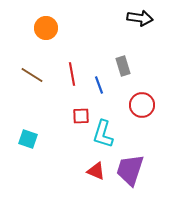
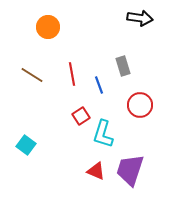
orange circle: moved 2 px right, 1 px up
red circle: moved 2 px left
red square: rotated 30 degrees counterclockwise
cyan square: moved 2 px left, 6 px down; rotated 18 degrees clockwise
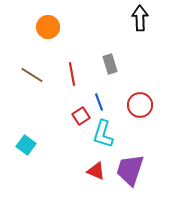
black arrow: rotated 100 degrees counterclockwise
gray rectangle: moved 13 px left, 2 px up
blue line: moved 17 px down
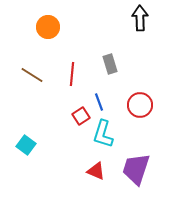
red line: rotated 15 degrees clockwise
purple trapezoid: moved 6 px right, 1 px up
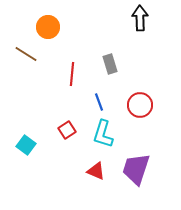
brown line: moved 6 px left, 21 px up
red square: moved 14 px left, 14 px down
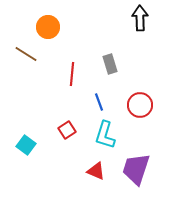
cyan L-shape: moved 2 px right, 1 px down
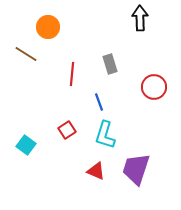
red circle: moved 14 px right, 18 px up
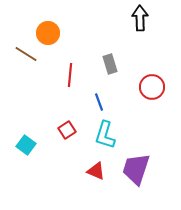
orange circle: moved 6 px down
red line: moved 2 px left, 1 px down
red circle: moved 2 px left
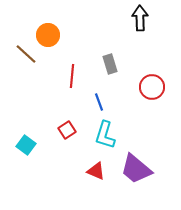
orange circle: moved 2 px down
brown line: rotated 10 degrees clockwise
red line: moved 2 px right, 1 px down
purple trapezoid: rotated 68 degrees counterclockwise
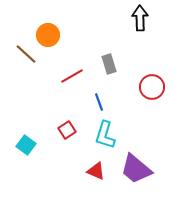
gray rectangle: moved 1 px left
red line: rotated 55 degrees clockwise
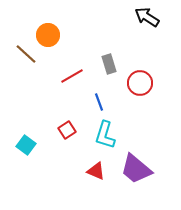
black arrow: moved 7 px right, 1 px up; rotated 55 degrees counterclockwise
red circle: moved 12 px left, 4 px up
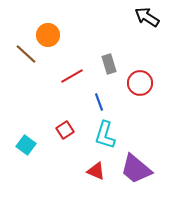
red square: moved 2 px left
